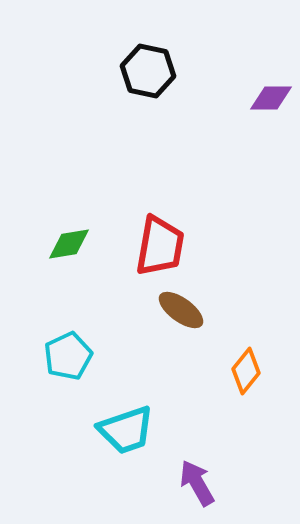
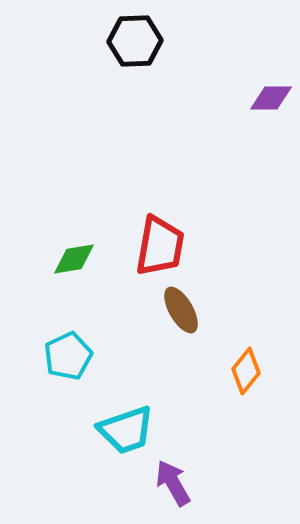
black hexagon: moved 13 px left, 30 px up; rotated 14 degrees counterclockwise
green diamond: moved 5 px right, 15 px down
brown ellipse: rotated 24 degrees clockwise
purple arrow: moved 24 px left
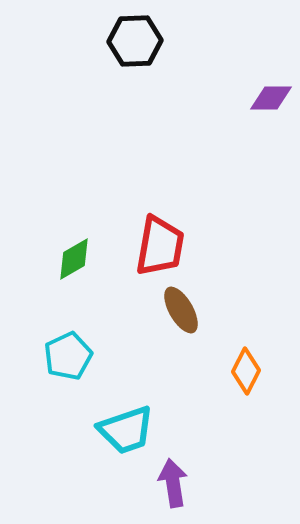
green diamond: rotated 21 degrees counterclockwise
orange diamond: rotated 12 degrees counterclockwise
purple arrow: rotated 21 degrees clockwise
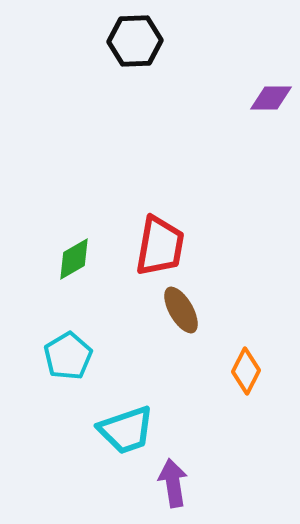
cyan pentagon: rotated 6 degrees counterclockwise
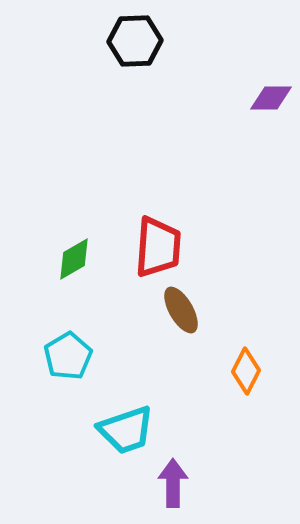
red trapezoid: moved 2 px left, 1 px down; rotated 6 degrees counterclockwise
purple arrow: rotated 9 degrees clockwise
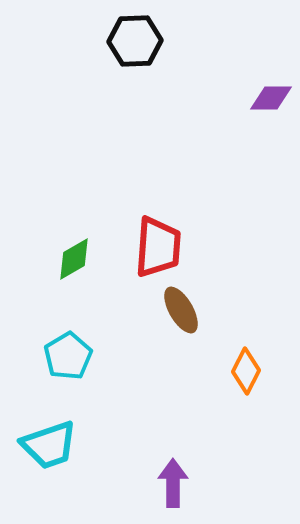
cyan trapezoid: moved 77 px left, 15 px down
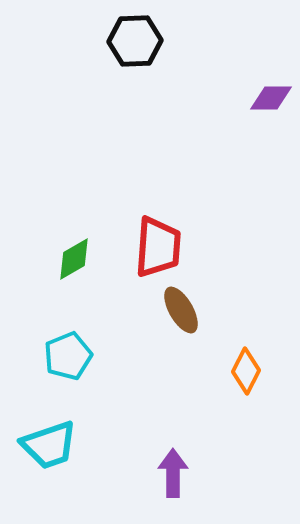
cyan pentagon: rotated 9 degrees clockwise
purple arrow: moved 10 px up
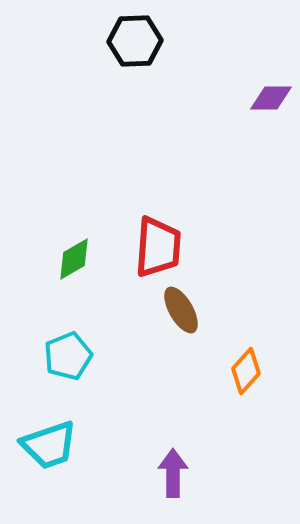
orange diamond: rotated 15 degrees clockwise
